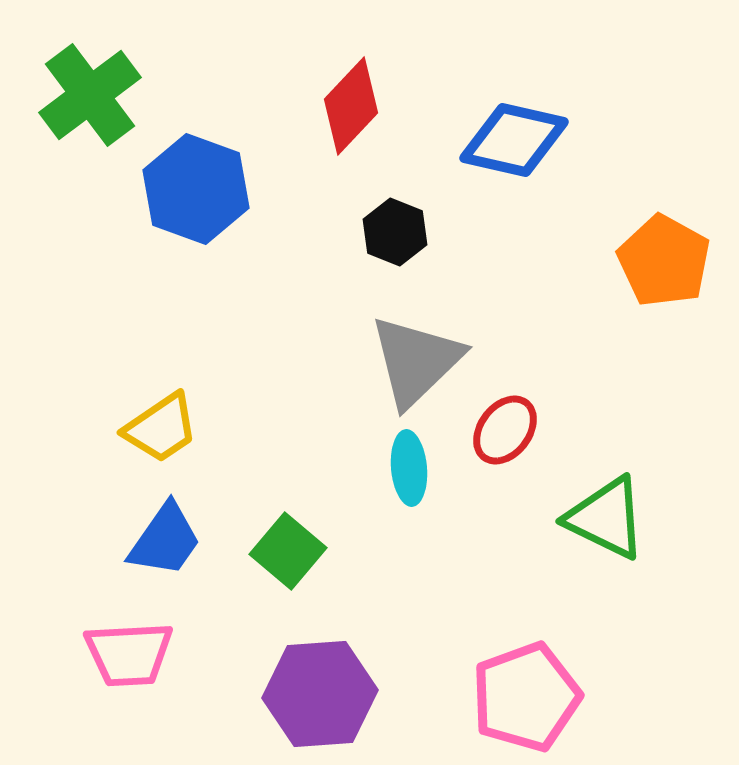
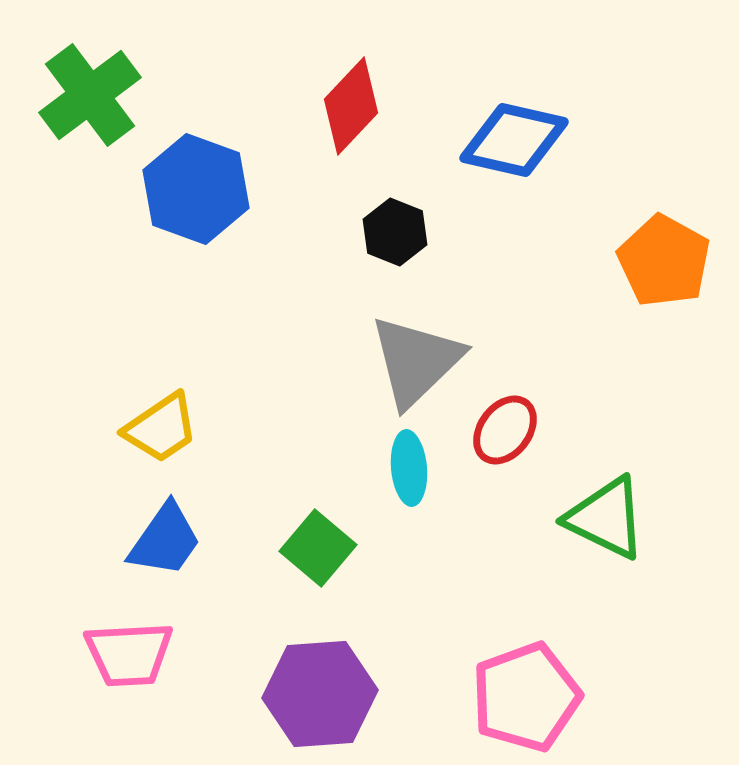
green square: moved 30 px right, 3 px up
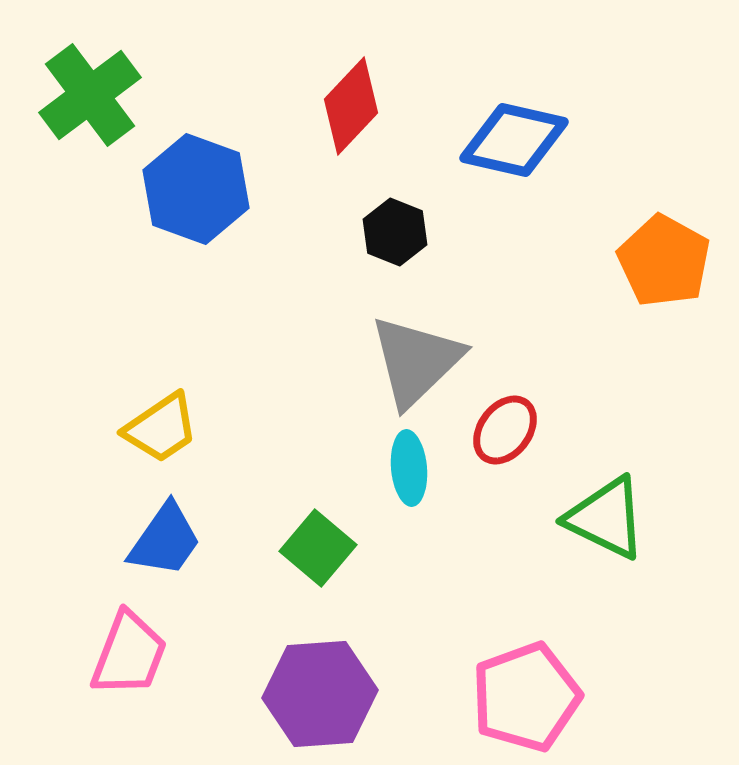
pink trapezoid: rotated 66 degrees counterclockwise
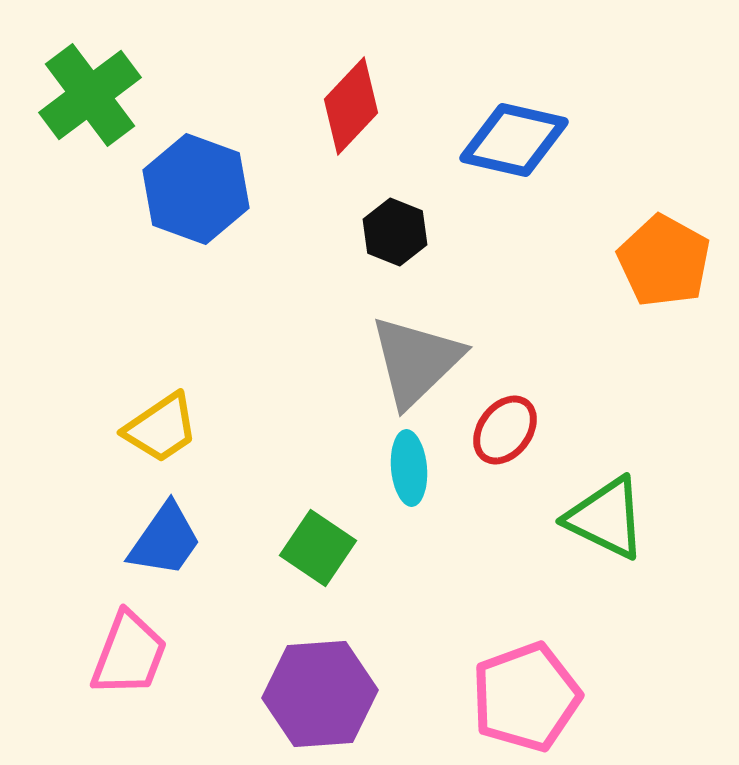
green square: rotated 6 degrees counterclockwise
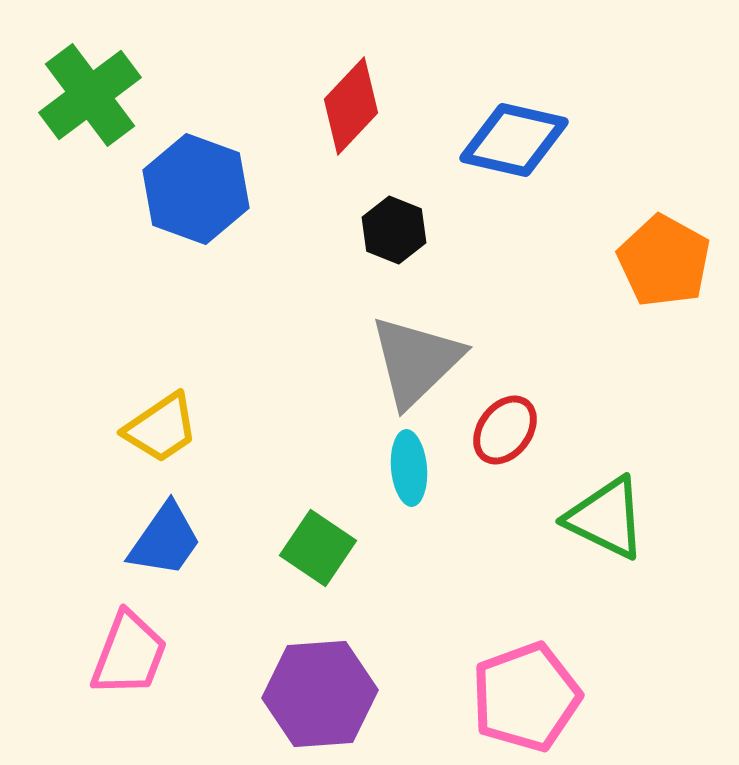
black hexagon: moved 1 px left, 2 px up
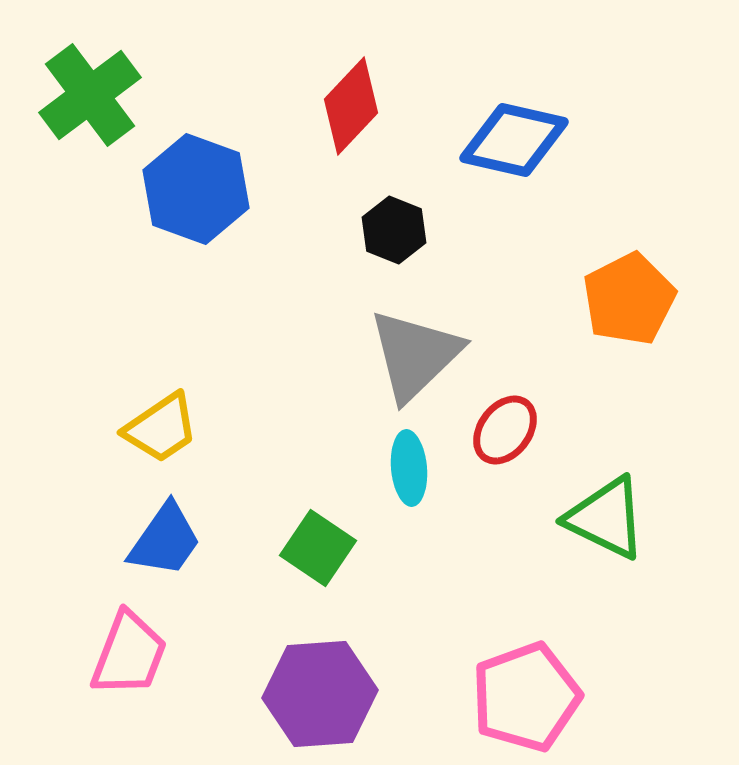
orange pentagon: moved 35 px left, 38 px down; rotated 16 degrees clockwise
gray triangle: moved 1 px left, 6 px up
